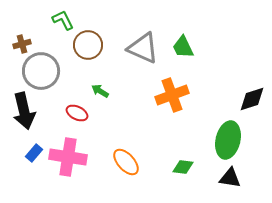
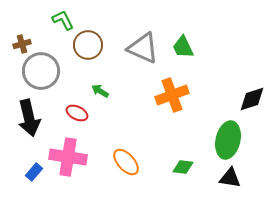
black arrow: moved 5 px right, 7 px down
blue rectangle: moved 19 px down
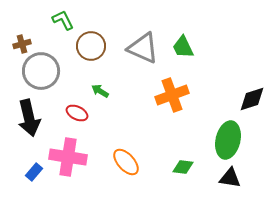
brown circle: moved 3 px right, 1 px down
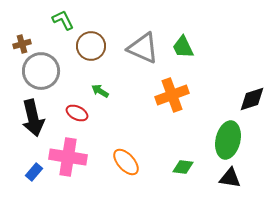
black arrow: moved 4 px right
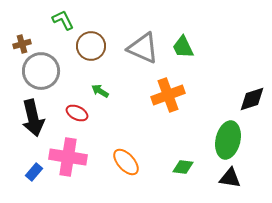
orange cross: moved 4 px left
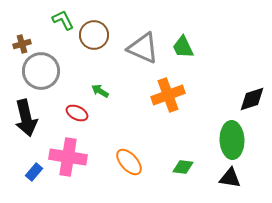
brown circle: moved 3 px right, 11 px up
black arrow: moved 7 px left
green ellipse: moved 4 px right; rotated 15 degrees counterclockwise
orange ellipse: moved 3 px right
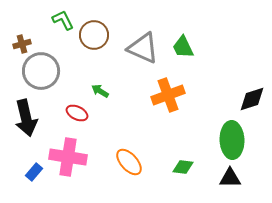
black triangle: rotated 10 degrees counterclockwise
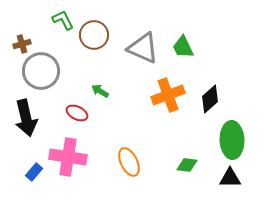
black diamond: moved 42 px left; rotated 24 degrees counterclockwise
orange ellipse: rotated 16 degrees clockwise
green diamond: moved 4 px right, 2 px up
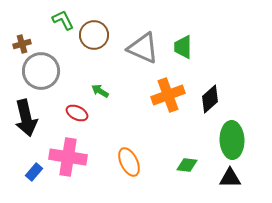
green trapezoid: rotated 25 degrees clockwise
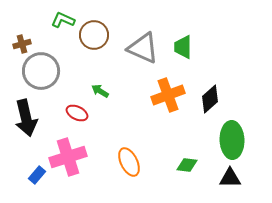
green L-shape: rotated 40 degrees counterclockwise
pink cross: rotated 27 degrees counterclockwise
blue rectangle: moved 3 px right, 3 px down
